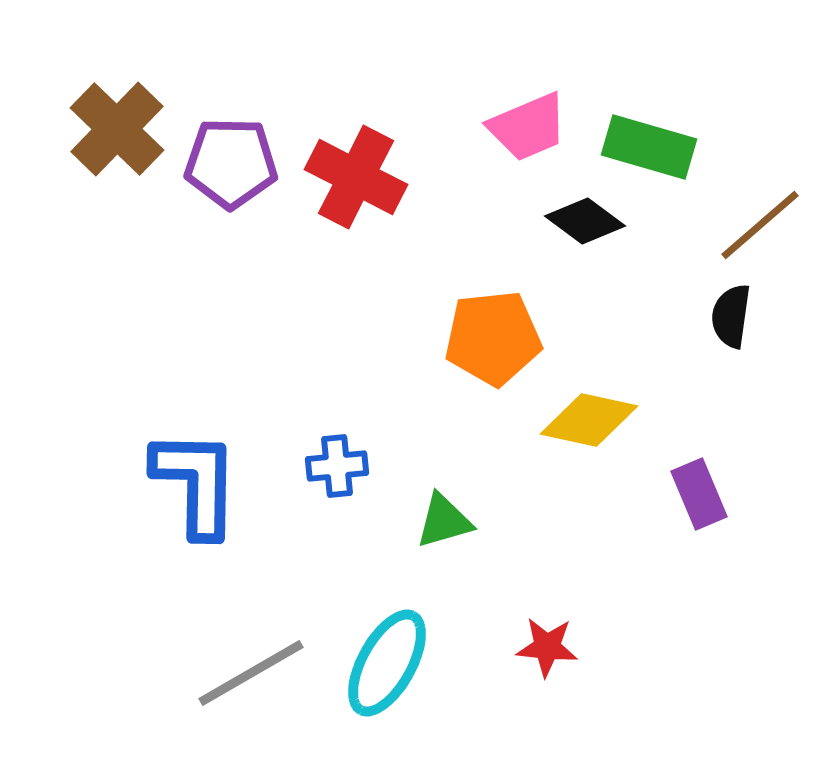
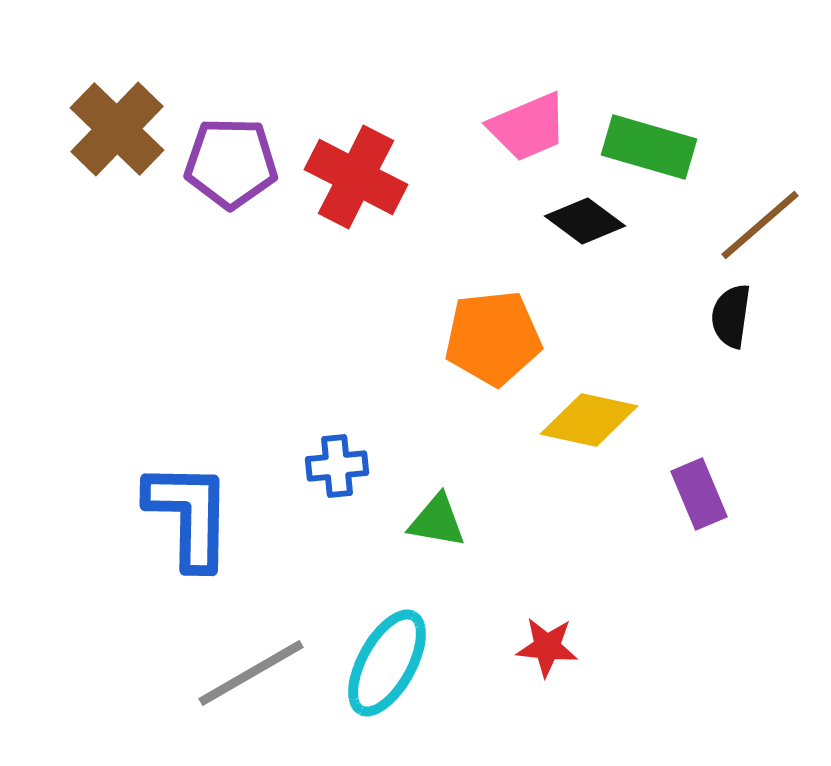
blue L-shape: moved 7 px left, 32 px down
green triangle: moved 7 px left; rotated 26 degrees clockwise
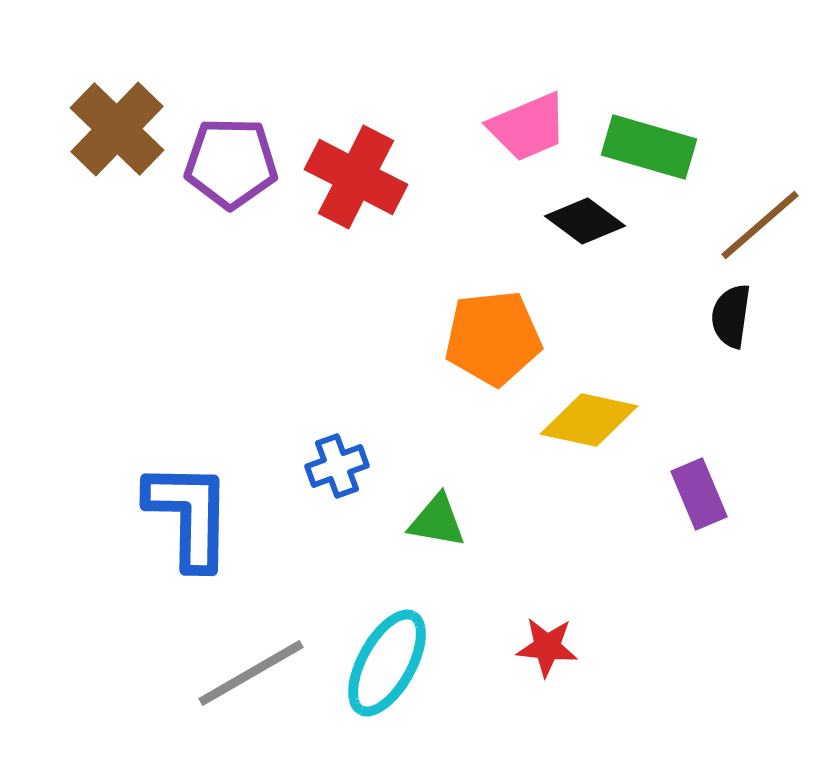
blue cross: rotated 14 degrees counterclockwise
